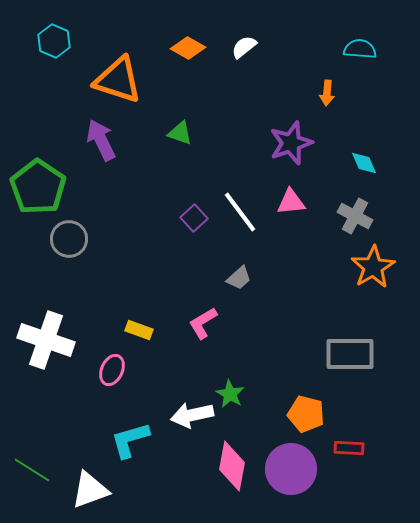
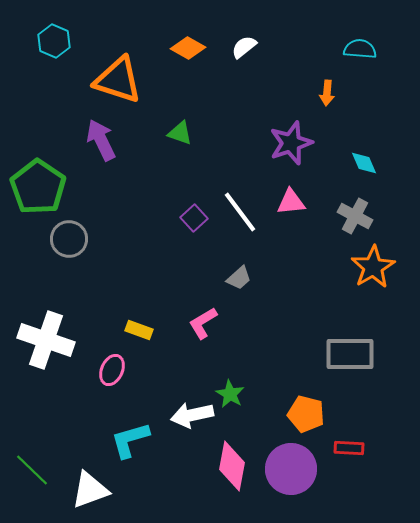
green line: rotated 12 degrees clockwise
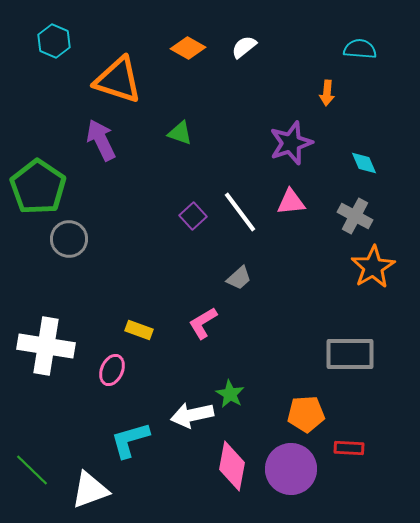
purple square: moved 1 px left, 2 px up
white cross: moved 6 px down; rotated 10 degrees counterclockwise
orange pentagon: rotated 18 degrees counterclockwise
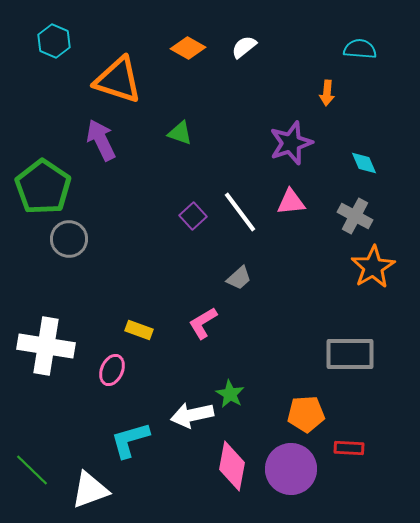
green pentagon: moved 5 px right
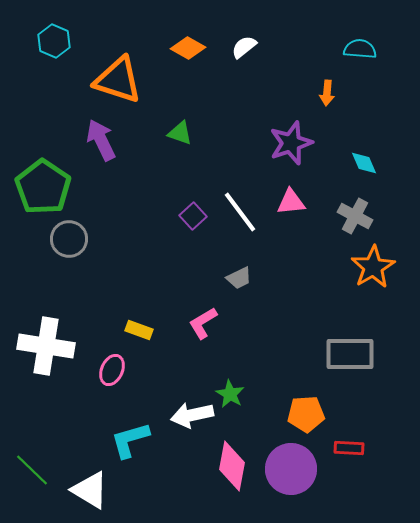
gray trapezoid: rotated 16 degrees clockwise
white triangle: rotated 51 degrees clockwise
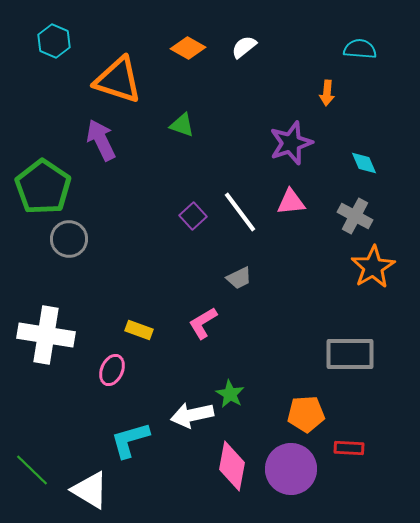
green triangle: moved 2 px right, 8 px up
white cross: moved 11 px up
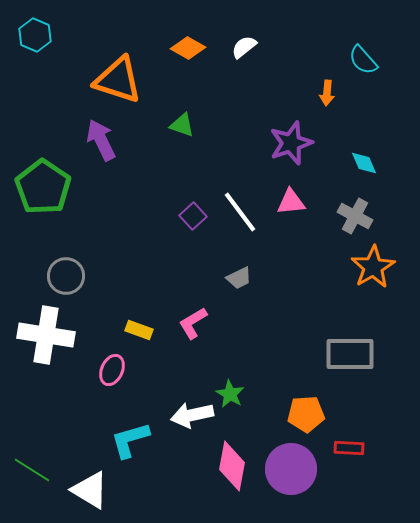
cyan hexagon: moved 19 px left, 6 px up
cyan semicircle: moved 3 px right, 11 px down; rotated 136 degrees counterclockwise
gray circle: moved 3 px left, 37 px down
pink L-shape: moved 10 px left
green line: rotated 12 degrees counterclockwise
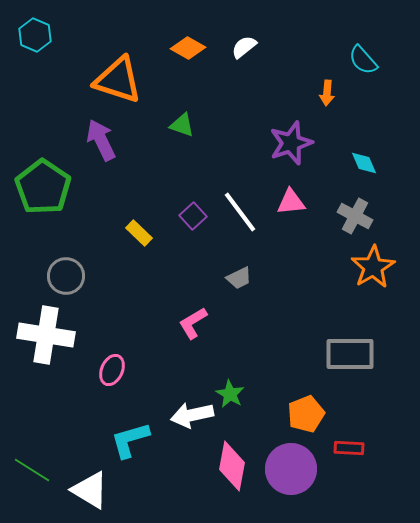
yellow rectangle: moved 97 px up; rotated 24 degrees clockwise
orange pentagon: rotated 18 degrees counterclockwise
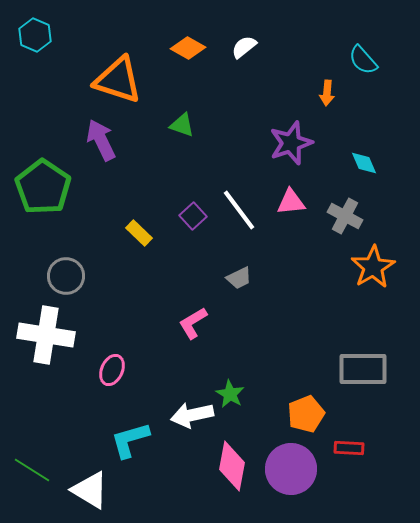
white line: moved 1 px left, 2 px up
gray cross: moved 10 px left
gray rectangle: moved 13 px right, 15 px down
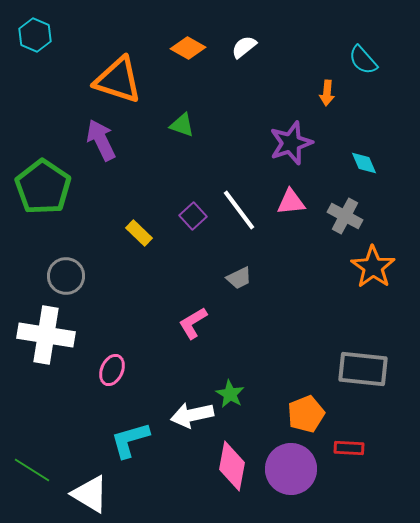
orange star: rotated 6 degrees counterclockwise
gray rectangle: rotated 6 degrees clockwise
white triangle: moved 4 px down
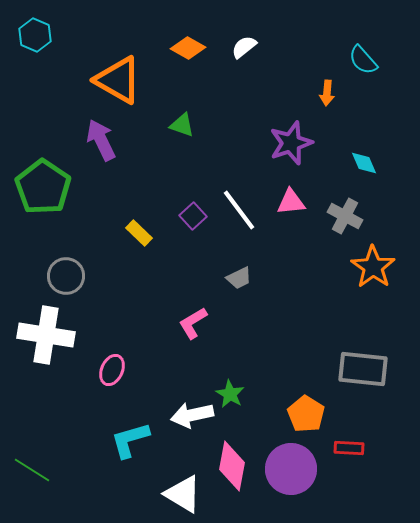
orange triangle: rotated 12 degrees clockwise
orange pentagon: rotated 18 degrees counterclockwise
white triangle: moved 93 px right
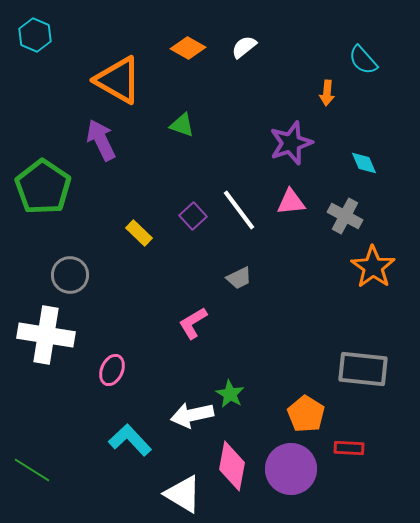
gray circle: moved 4 px right, 1 px up
cyan L-shape: rotated 63 degrees clockwise
